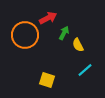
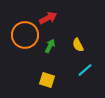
green arrow: moved 14 px left, 13 px down
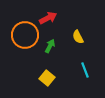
yellow semicircle: moved 8 px up
cyan line: rotated 70 degrees counterclockwise
yellow square: moved 2 px up; rotated 21 degrees clockwise
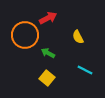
green arrow: moved 2 px left, 7 px down; rotated 88 degrees counterclockwise
cyan line: rotated 42 degrees counterclockwise
